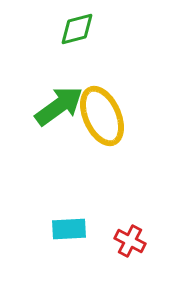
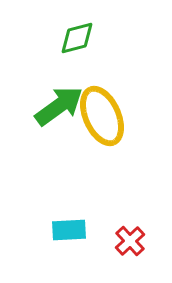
green diamond: moved 9 px down
cyan rectangle: moved 1 px down
red cross: rotated 20 degrees clockwise
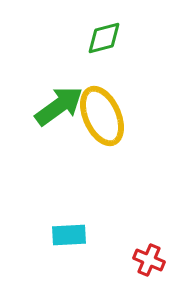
green diamond: moved 27 px right
cyan rectangle: moved 5 px down
red cross: moved 19 px right, 19 px down; rotated 24 degrees counterclockwise
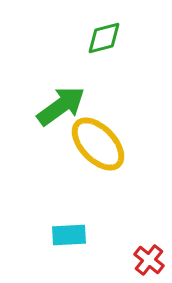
green arrow: moved 2 px right
yellow ellipse: moved 4 px left, 28 px down; rotated 20 degrees counterclockwise
red cross: rotated 16 degrees clockwise
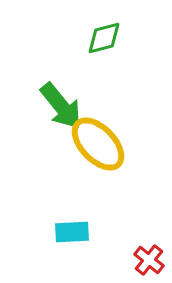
green arrow: rotated 87 degrees clockwise
cyan rectangle: moved 3 px right, 3 px up
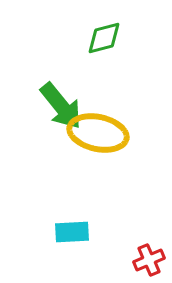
yellow ellipse: moved 11 px up; rotated 34 degrees counterclockwise
red cross: rotated 28 degrees clockwise
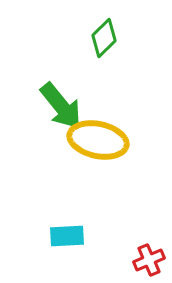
green diamond: rotated 30 degrees counterclockwise
yellow ellipse: moved 7 px down
cyan rectangle: moved 5 px left, 4 px down
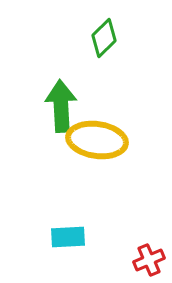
green arrow: rotated 144 degrees counterclockwise
yellow ellipse: moved 1 px left; rotated 4 degrees counterclockwise
cyan rectangle: moved 1 px right, 1 px down
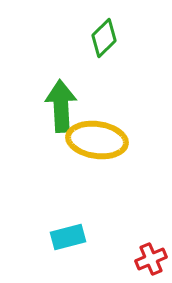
cyan rectangle: rotated 12 degrees counterclockwise
red cross: moved 2 px right, 1 px up
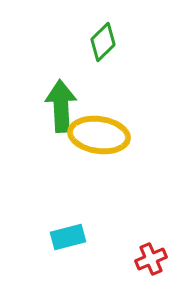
green diamond: moved 1 px left, 4 px down
yellow ellipse: moved 2 px right, 5 px up
